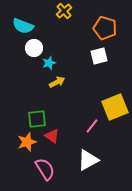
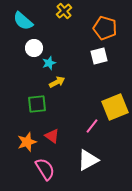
cyan semicircle: moved 5 px up; rotated 20 degrees clockwise
green square: moved 15 px up
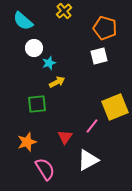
red triangle: moved 13 px right, 1 px down; rotated 28 degrees clockwise
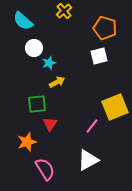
red triangle: moved 15 px left, 13 px up
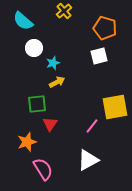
cyan star: moved 4 px right
yellow square: rotated 12 degrees clockwise
pink semicircle: moved 2 px left
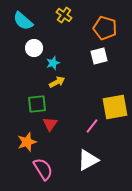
yellow cross: moved 4 px down; rotated 14 degrees counterclockwise
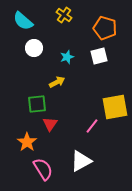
cyan star: moved 14 px right, 6 px up
orange star: rotated 18 degrees counterclockwise
white triangle: moved 7 px left, 1 px down
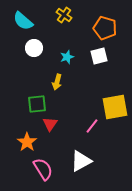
yellow arrow: rotated 133 degrees clockwise
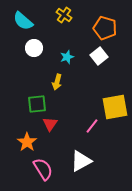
white square: rotated 24 degrees counterclockwise
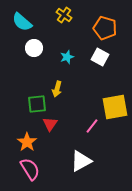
cyan semicircle: moved 1 px left, 1 px down
white square: moved 1 px right, 1 px down; rotated 24 degrees counterclockwise
yellow arrow: moved 7 px down
pink semicircle: moved 13 px left
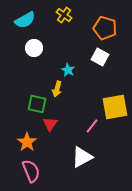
cyan semicircle: moved 3 px right, 2 px up; rotated 70 degrees counterclockwise
cyan star: moved 1 px right, 13 px down; rotated 24 degrees counterclockwise
green square: rotated 18 degrees clockwise
white triangle: moved 1 px right, 4 px up
pink semicircle: moved 1 px right, 2 px down; rotated 10 degrees clockwise
